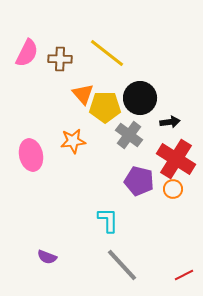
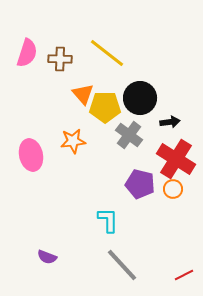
pink semicircle: rotated 8 degrees counterclockwise
purple pentagon: moved 1 px right, 3 px down
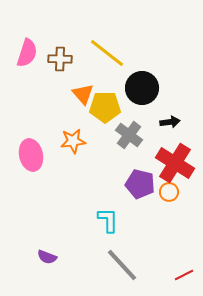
black circle: moved 2 px right, 10 px up
red cross: moved 1 px left, 4 px down
orange circle: moved 4 px left, 3 px down
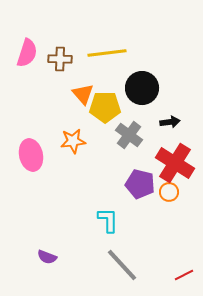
yellow line: rotated 45 degrees counterclockwise
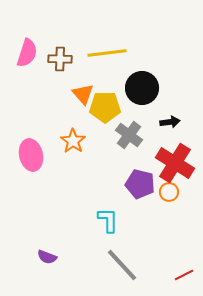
orange star: rotated 30 degrees counterclockwise
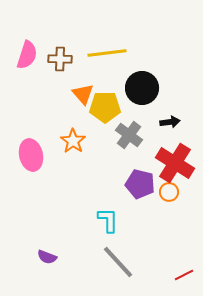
pink semicircle: moved 2 px down
gray line: moved 4 px left, 3 px up
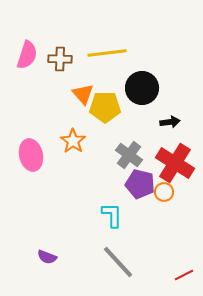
gray cross: moved 20 px down
orange circle: moved 5 px left
cyan L-shape: moved 4 px right, 5 px up
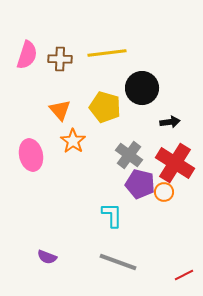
orange triangle: moved 23 px left, 16 px down
yellow pentagon: rotated 16 degrees clockwise
gray line: rotated 27 degrees counterclockwise
